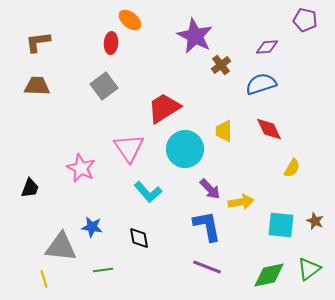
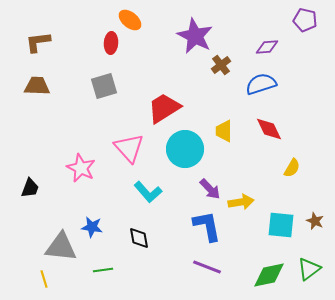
gray square: rotated 20 degrees clockwise
pink triangle: rotated 8 degrees counterclockwise
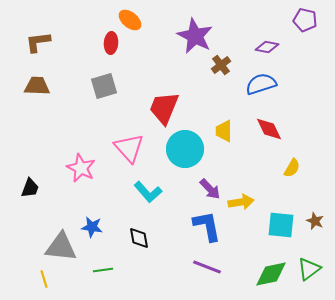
purple diamond: rotated 15 degrees clockwise
red trapezoid: rotated 36 degrees counterclockwise
green diamond: moved 2 px right, 1 px up
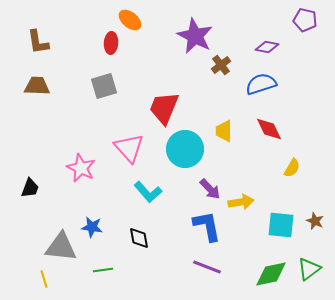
brown L-shape: rotated 92 degrees counterclockwise
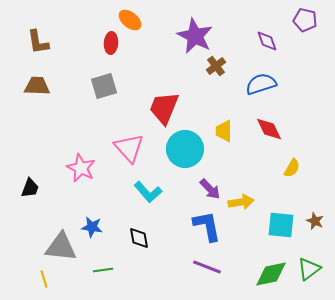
purple diamond: moved 6 px up; rotated 60 degrees clockwise
brown cross: moved 5 px left, 1 px down
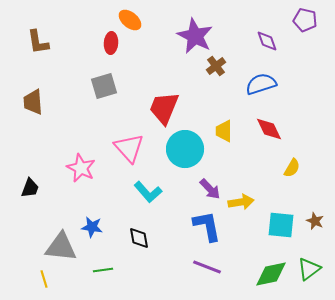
brown trapezoid: moved 4 px left, 16 px down; rotated 96 degrees counterclockwise
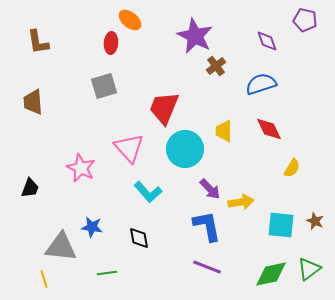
green line: moved 4 px right, 3 px down
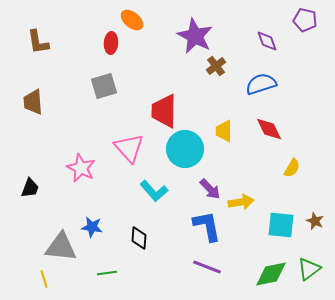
orange ellipse: moved 2 px right
red trapezoid: moved 3 px down; rotated 21 degrees counterclockwise
cyan L-shape: moved 6 px right, 1 px up
black diamond: rotated 15 degrees clockwise
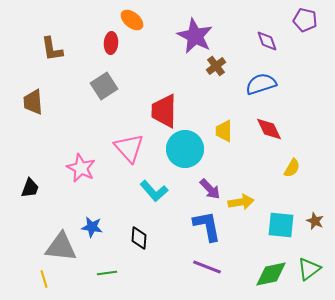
brown L-shape: moved 14 px right, 7 px down
gray square: rotated 16 degrees counterclockwise
